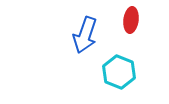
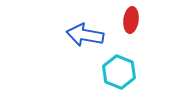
blue arrow: rotated 81 degrees clockwise
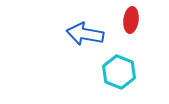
blue arrow: moved 1 px up
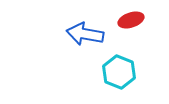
red ellipse: rotated 65 degrees clockwise
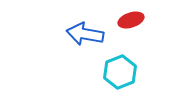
cyan hexagon: moved 1 px right; rotated 16 degrees clockwise
